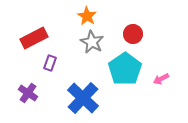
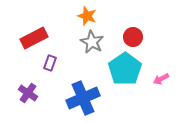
orange star: rotated 12 degrees counterclockwise
red circle: moved 3 px down
blue cross: rotated 24 degrees clockwise
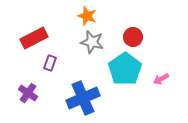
gray star: rotated 15 degrees counterclockwise
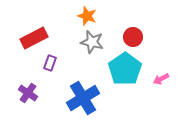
blue cross: rotated 8 degrees counterclockwise
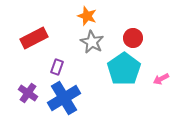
red circle: moved 1 px down
gray star: rotated 15 degrees clockwise
purple rectangle: moved 7 px right, 4 px down
cyan pentagon: moved 1 px left
blue cross: moved 19 px left
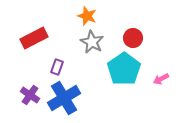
purple cross: moved 2 px right, 2 px down
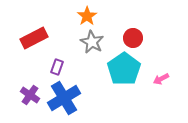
orange star: rotated 18 degrees clockwise
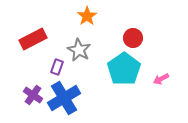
red rectangle: moved 1 px left, 1 px down
gray star: moved 13 px left, 8 px down
purple cross: moved 3 px right
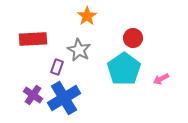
red rectangle: rotated 24 degrees clockwise
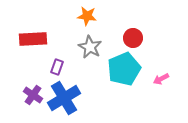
orange star: rotated 30 degrees counterclockwise
gray star: moved 11 px right, 3 px up
cyan pentagon: rotated 12 degrees clockwise
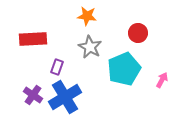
red circle: moved 5 px right, 5 px up
pink arrow: moved 1 px right, 1 px down; rotated 147 degrees clockwise
blue cross: moved 1 px right, 1 px up
